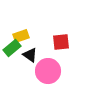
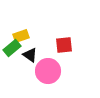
red square: moved 3 px right, 3 px down
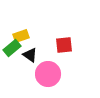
pink circle: moved 3 px down
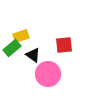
black triangle: moved 3 px right
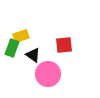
green rectangle: rotated 30 degrees counterclockwise
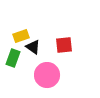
green rectangle: moved 1 px right, 10 px down
black triangle: moved 8 px up
pink circle: moved 1 px left, 1 px down
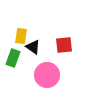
yellow rectangle: rotated 63 degrees counterclockwise
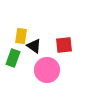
black triangle: moved 1 px right, 1 px up
pink circle: moved 5 px up
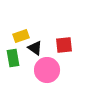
yellow rectangle: rotated 63 degrees clockwise
black triangle: moved 1 px right, 2 px down
green rectangle: rotated 30 degrees counterclockwise
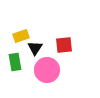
black triangle: rotated 28 degrees clockwise
green rectangle: moved 2 px right, 4 px down
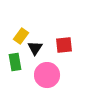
yellow rectangle: rotated 35 degrees counterclockwise
pink circle: moved 5 px down
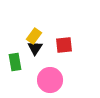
yellow rectangle: moved 13 px right
pink circle: moved 3 px right, 5 px down
